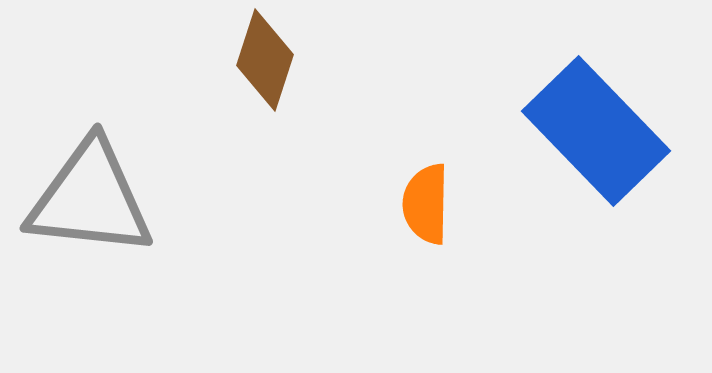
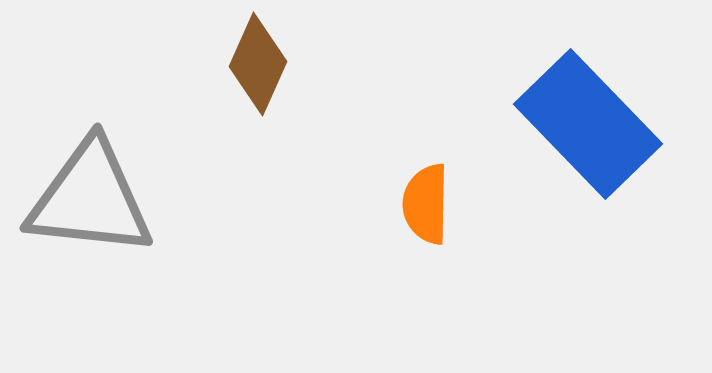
brown diamond: moved 7 px left, 4 px down; rotated 6 degrees clockwise
blue rectangle: moved 8 px left, 7 px up
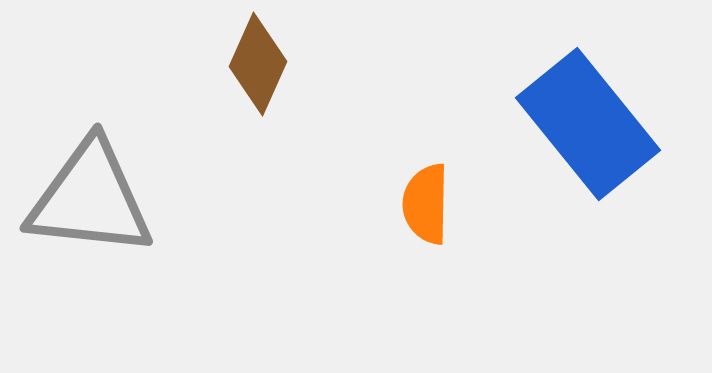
blue rectangle: rotated 5 degrees clockwise
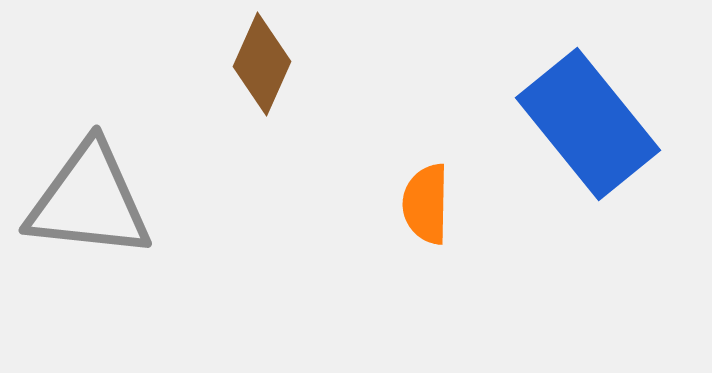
brown diamond: moved 4 px right
gray triangle: moved 1 px left, 2 px down
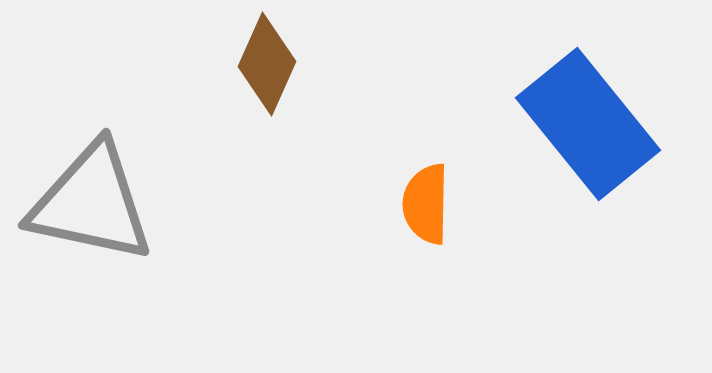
brown diamond: moved 5 px right
gray triangle: moved 2 px right, 2 px down; rotated 6 degrees clockwise
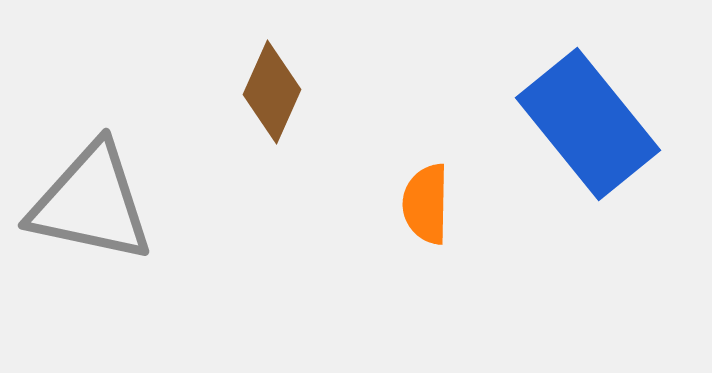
brown diamond: moved 5 px right, 28 px down
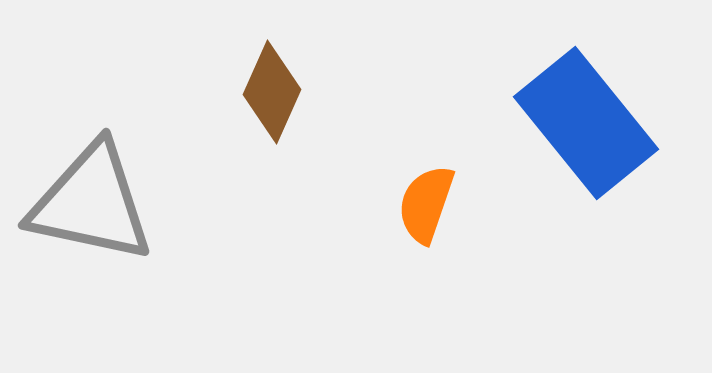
blue rectangle: moved 2 px left, 1 px up
orange semicircle: rotated 18 degrees clockwise
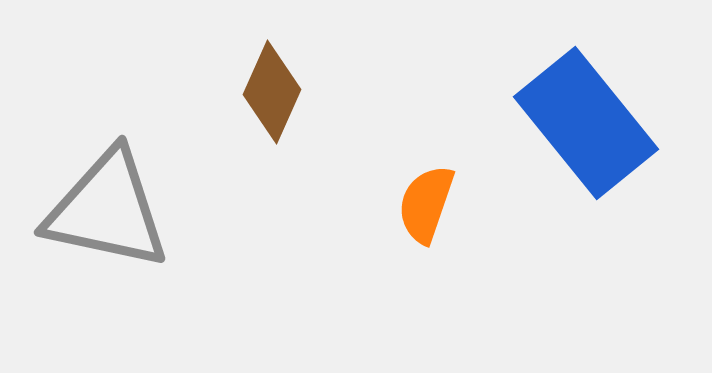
gray triangle: moved 16 px right, 7 px down
